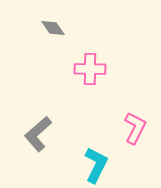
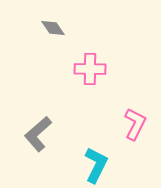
pink L-shape: moved 4 px up
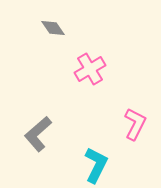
pink cross: rotated 32 degrees counterclockwise
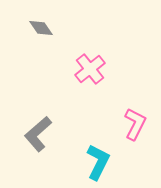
gray diamond: moved 12 px left
pink cross: rotated 8 degrees counterclockwise
cyan L-shape: moved 2 px right, 3 px up
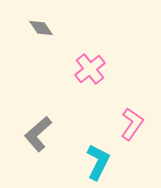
pink L-shape: moved 3 px left; rotated 8 degrees clockwise
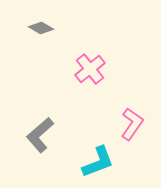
gray diamond: rotated 25 degrees counterclockwise
gray L-shape: moved 2 px right, 1 px down
cyan L-shape: rotated 42 degrees clockwise
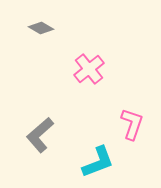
pink cross: moved 1 px left
pink L-shape: rotated 16 degrees counterclockwise
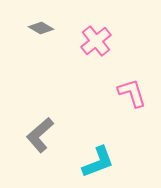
pink cross: moved 7 px right, 28 px up
pink L-shape: moved 31 px up; rotated 36 degrees counterclockwise
